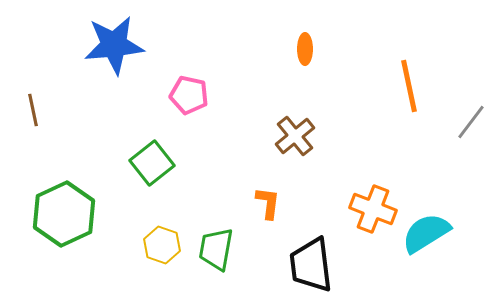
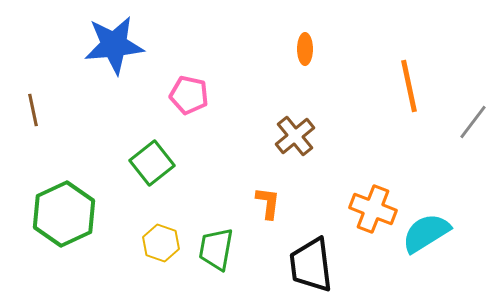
gray line: moved 2 px right
yellow hexagon: moved 1 px left, 2 px up
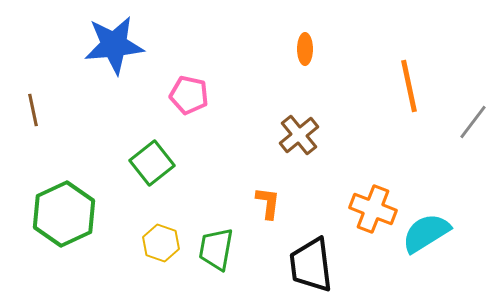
brown cross: moved 4 px right, 1 px up
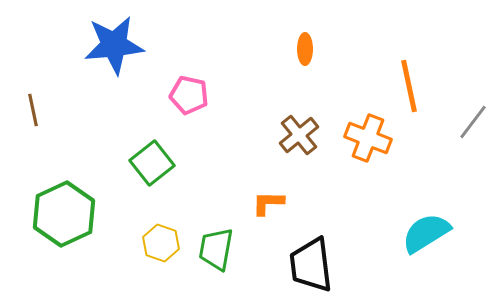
orange L-shape: rotated 96 degrees counterclockwise
orange cross: moved 5 px left, 71 px up
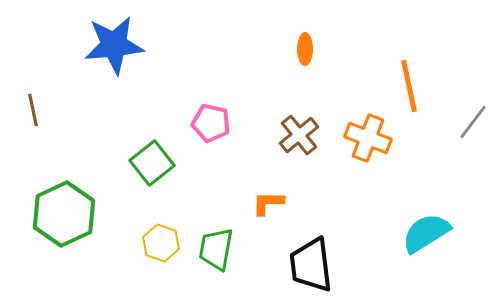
pink pentagon: moved 22 px right, 28 px down
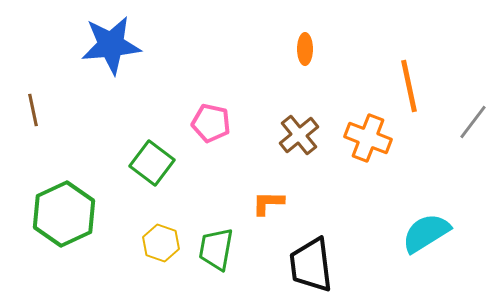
blue star: moved 3 px left
green square: rotated 15 degrees counterclockwise
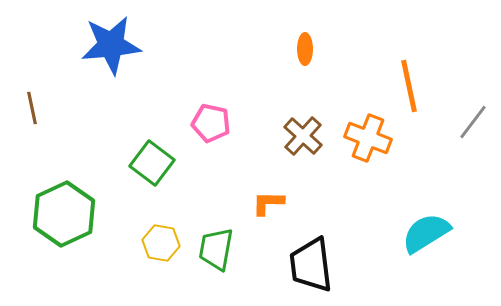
brown line: moved 1 px left, 2 px up
brown cross: moved 4 px right, 1 px down; rotated 9 degrees counterclockwise
yellow hexagon: rotated 9 degrees counterclockwise
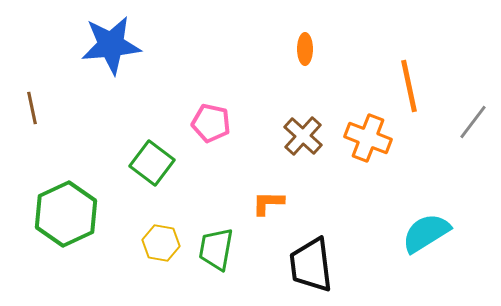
green hexagon: moved 2 px right
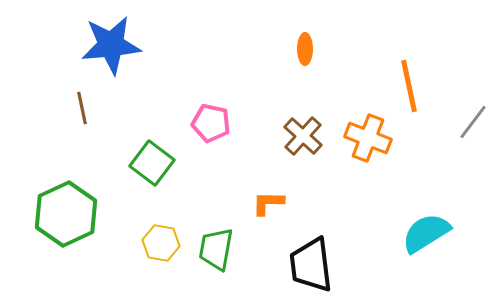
brown line: moved 50 px right
